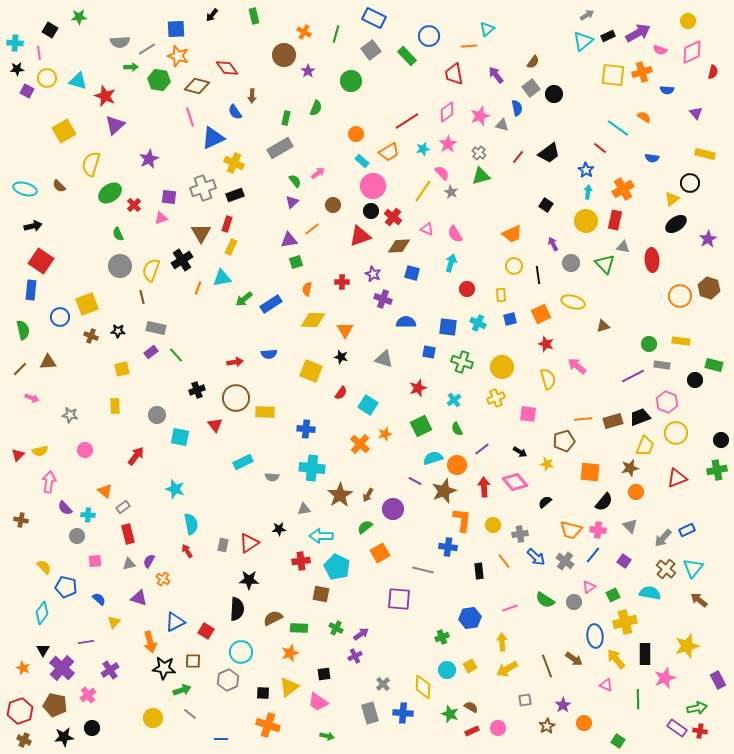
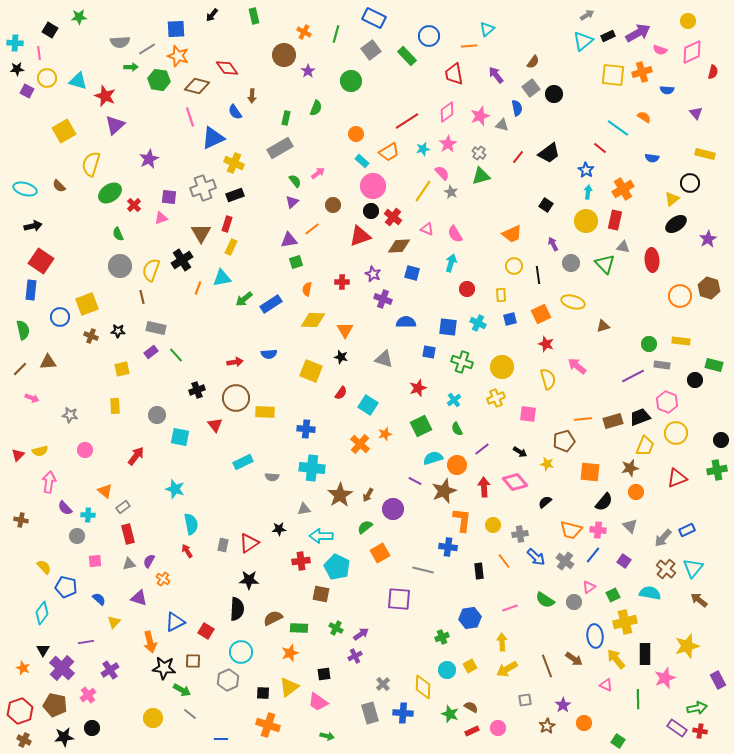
green arrow at (182, 690): rotated 48 degrees clockwise
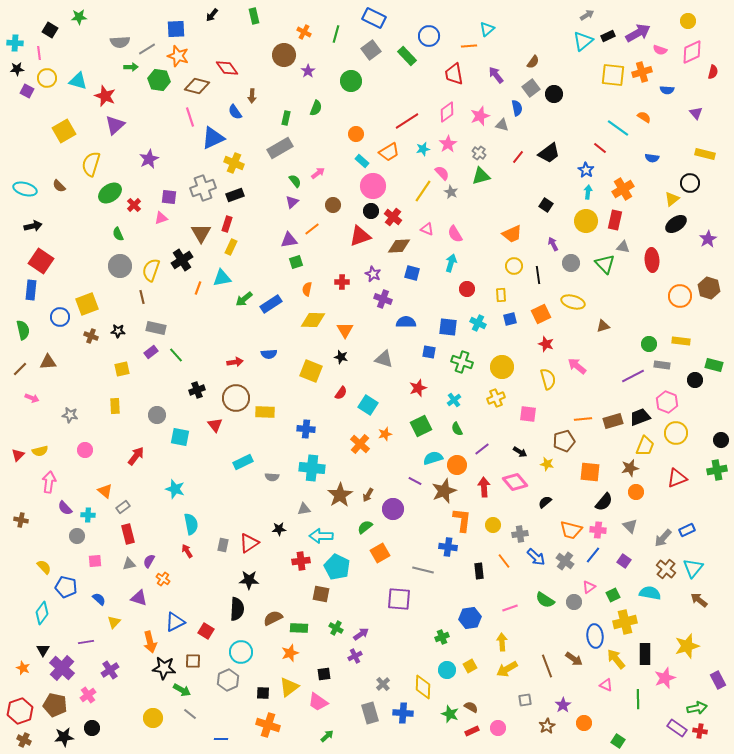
green arrow at (327, 736): rotated 56 degrees counterclockwise
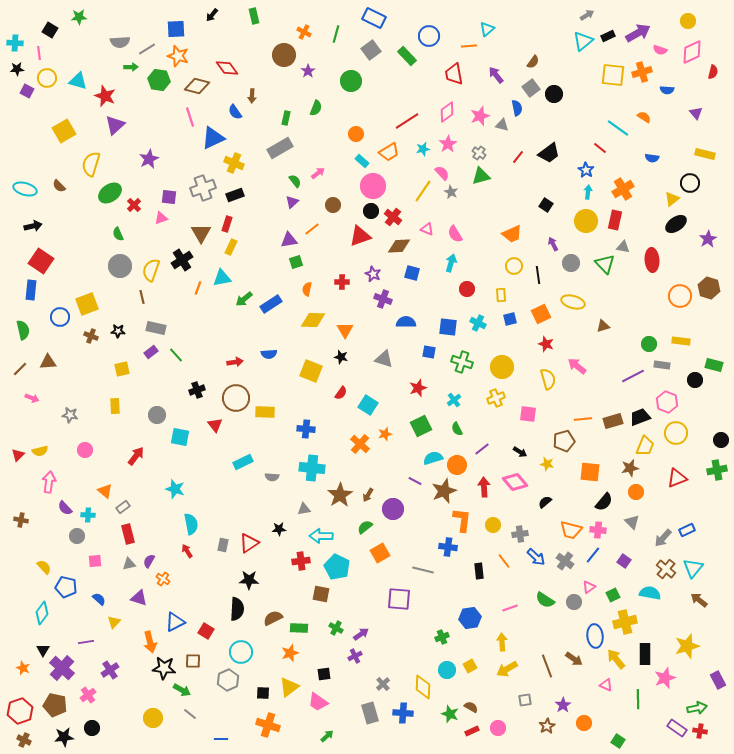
gray triangle at (630, 526): moved 2 px right, 4 px up
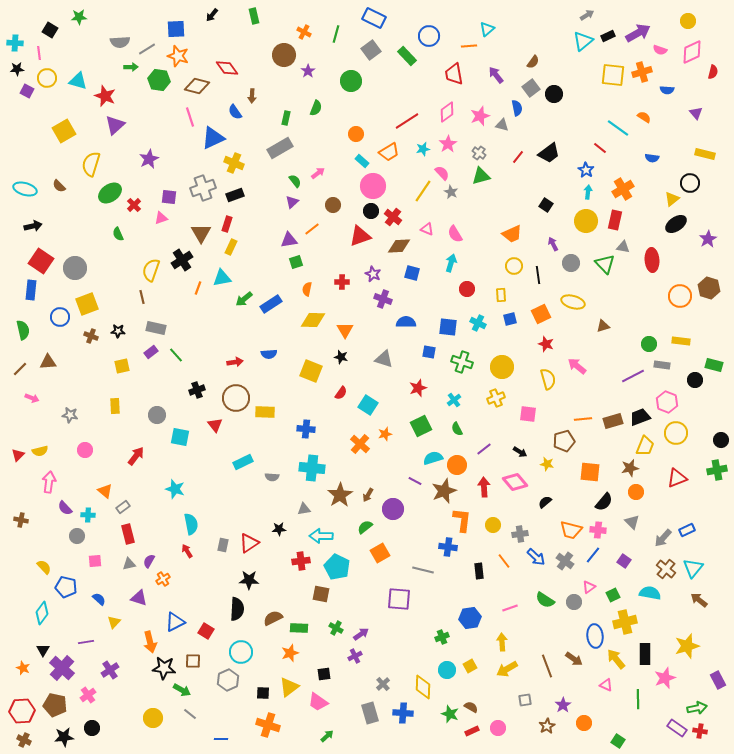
gray circle at (120, 266): moved 45 px left, 2 px down
yellow square at (122, 369): moved 3 px up
purple line at (482, 449): moved 2 px right
orange cross at (163, 579): rotated 24 degrees clockwise
red hexagon at (20, 711): moved 2 px right; rotated 15 degrees clockwise
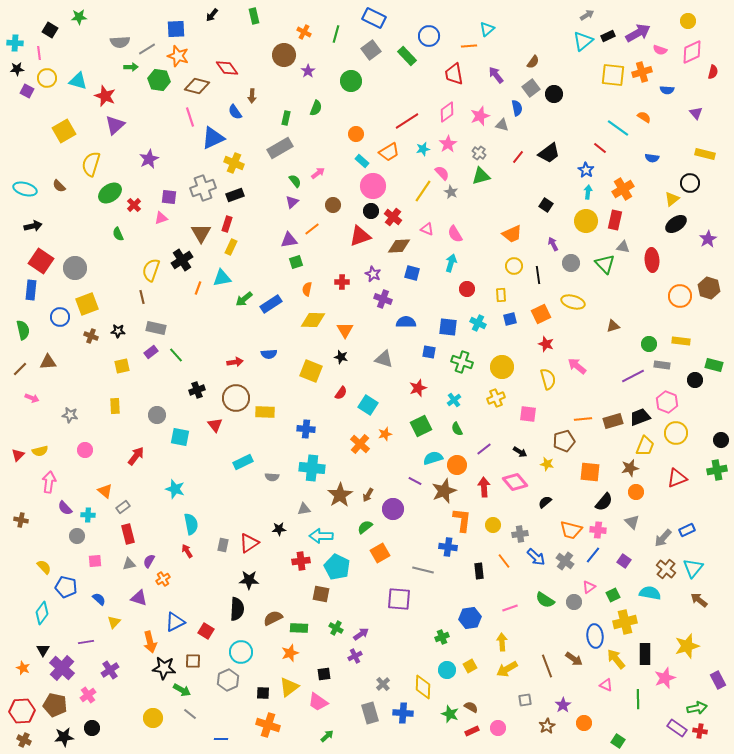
brown triangle at (603, 326): moved 10 px right
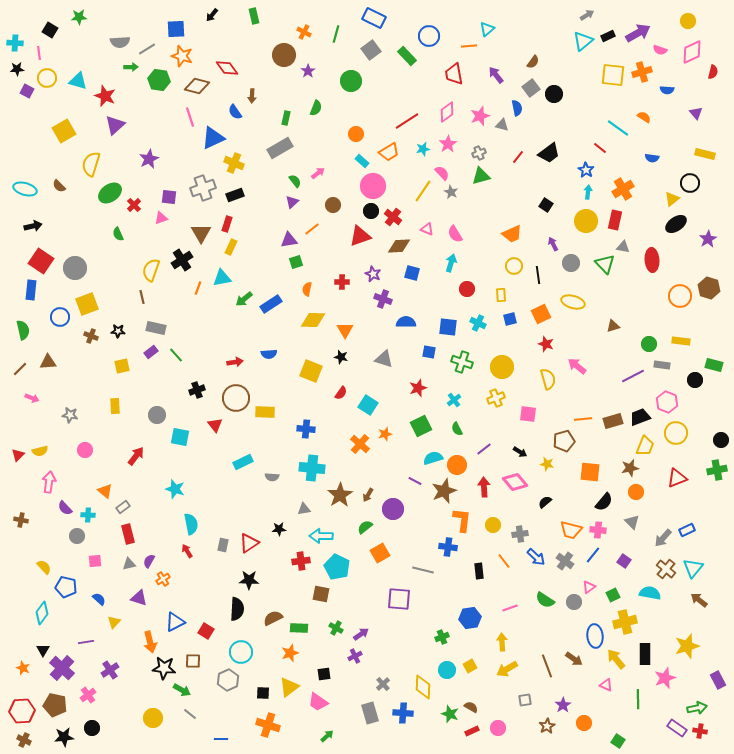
orange star at (178, 56): moved 4 px right
gray cross at (479, 153): rotated 32 degrees clockwise
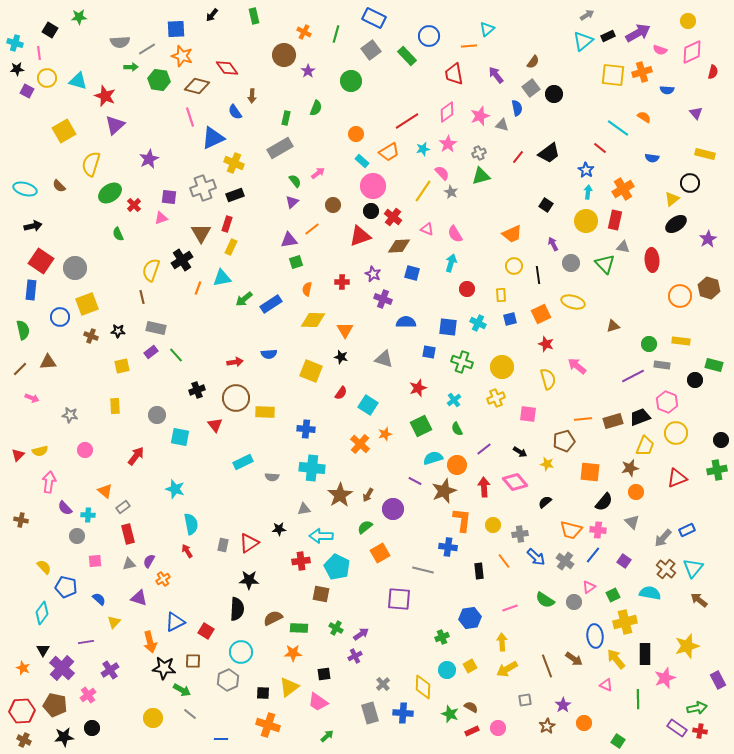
cyan cross at (15, 43): rotated 14 degrees clockwise
orange star at (290, 653): moved 3 px right; rotated 18 degrees clockwise
